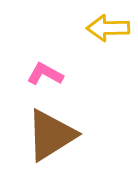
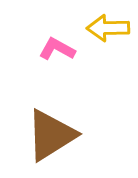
pink L-shape: moved 12 px right, 25 px up
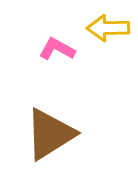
brown triangle: moved 1 px left, 1 px up
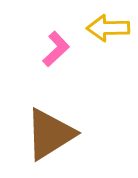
pink L-shape: moved 1 px left; rotated 108 degrees clockwise
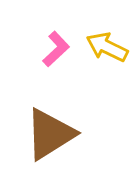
yellow arrow: moved 1 px left, 19 px down; rotated 27 degrees clockwise
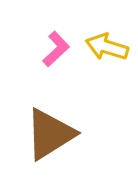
yellow arrow: rotated 9 degrees counterclockwise
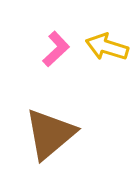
brown triangle: rotated 8 degrees counterclockwise
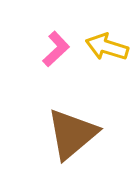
brown triangle: moved 22 px right
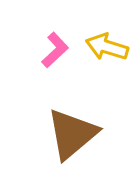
pink L-shape: moved 1 px left, 1 px down
